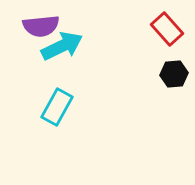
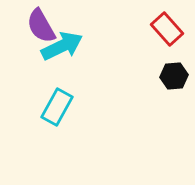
purple semicircle: rotated 66 degrees clockwise
black hexagon: moved 2 px down
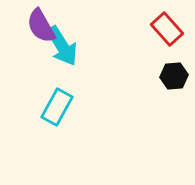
cyan arrow: rotated 84 degrees clockwise
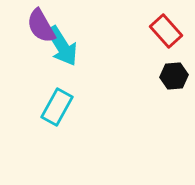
red rectangle: moved 1 px left, 2 px down
